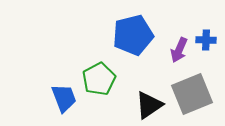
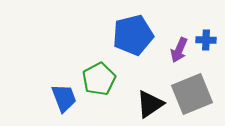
black triangle: moved 1 px right, 1 px up
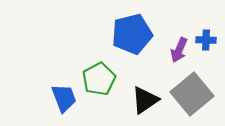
blue pentagon: moved 1 px left, 1 px up
gray square: rotated 18 degrees counterclockwise
black triangle: moved 5 px left, 4 px up
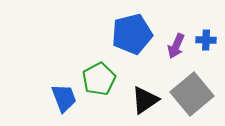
purple arrow: moved 3 px left, 4 px up
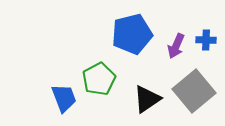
gray square: moved 2 px right, 3 px up
black triangle: moved 2 px right, 1 px up
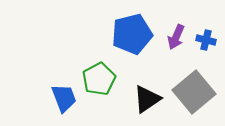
blue cross: rotated 12 degrees clockwise
purple arrow: moved 9 px up
gray square: moved 1 px down
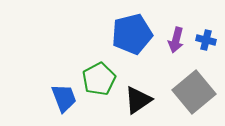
purple arrow: moved 3 px down; rotated 10 degrees counterclockwise
black triangle: moved 9 px left, 1 px down
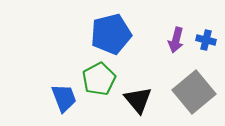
blue pentagon: moved 21 px left
black triangle: rotated 36 degrees counterclockwise
